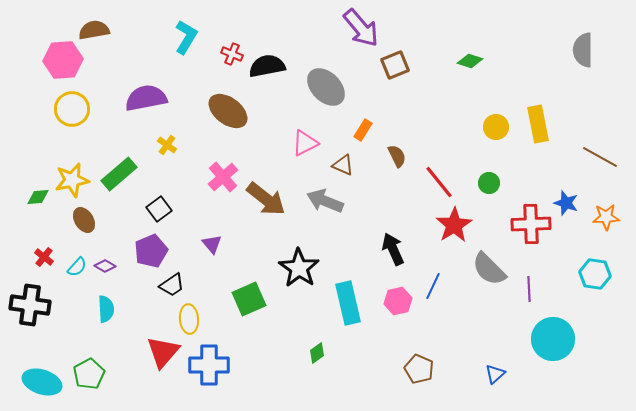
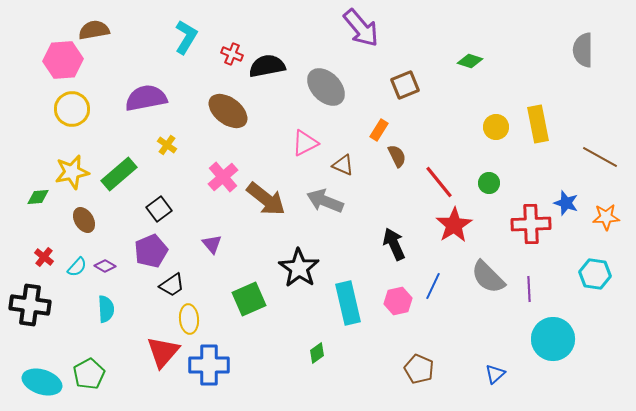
brown square at (395, 65): moved 10 px right, 20 px down
orange rectangle at (363, 130): moved 16 px right
yellow star at (72, 180): moved 8 px up
black arrow at (393, 249): moved 1 px right, 5 px up
gray semicircle at (489, 269): moved 1 px left, 8 px down
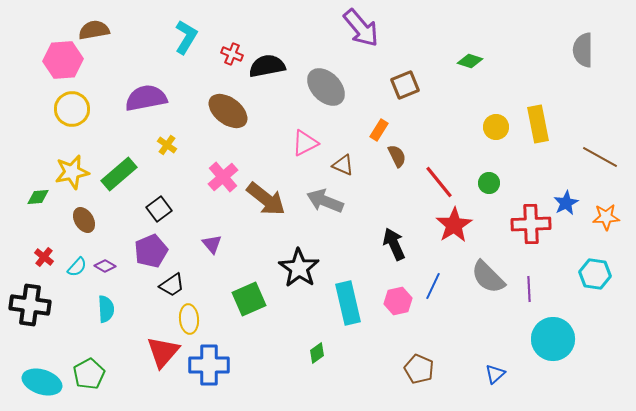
blue star at (566, 203): rotated 25 degrees clockwise
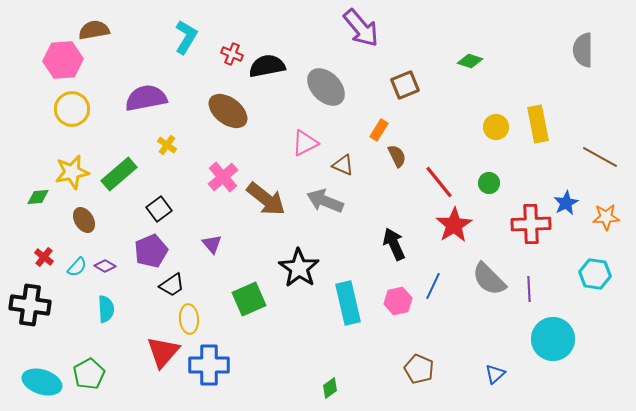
gray semicircle at (488, 277): moved 1 px right, 2 px down
green diamond at (317, 353): moved 13 px right, 35 px down
